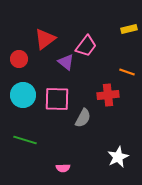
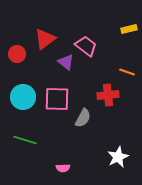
pink trapezoid: rotated 90 degrees counterclockwise
red circle: moved 2 px left, 5 px up
cyan circle: moved 2 px down
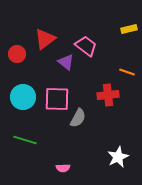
gray semicircle: moved 5 px left
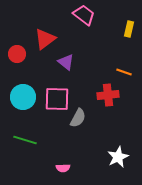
yellow rectangle: rotated 63 degrees counterclockwise
pink trapezoid: moved 2 px left, 31 px up
orange line: moved 3 px left
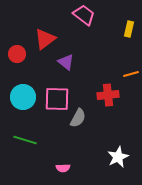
orange line: moved 7 px right, 2 px down; rotated 35 degrees counterclockwise
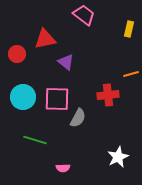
red triangle: rotated 25 degrees clockwise
green line: moved 10 px right
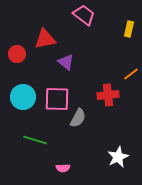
orange line: rotated 21 degrees counterclockwise
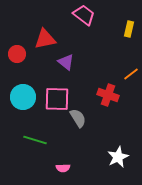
red cross: rotated 25 degrees clockwise
gray semicircle: rotated 60 degrees counterclockwise
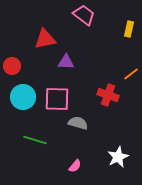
red circle: moved 5 px left, 12 px down
purple triangle: rotated 36 degrees counterclockwise
gray semicircle: moved 5 px down; rotated 42 degrees counterclockwise
pink semicircle: moved 12 px right, 2 px up; rotated 48 degrees counterclockwise
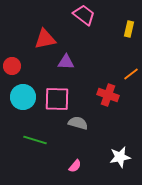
white star: moved 2 px right; rotated 15 degrees clockwise
